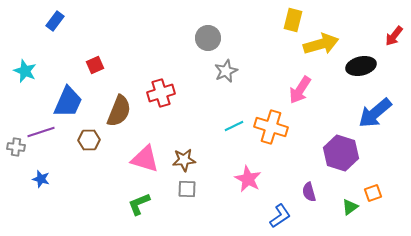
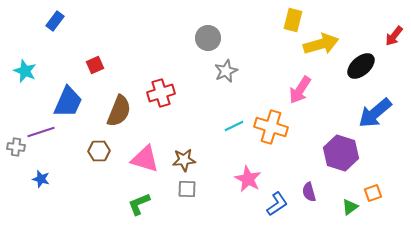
black ellipse: rotated 28 degrees counterclockwise
brown hexagon: moved 10 px right, 11 px down
blue L-shape: moved 3 px left, 12 px up
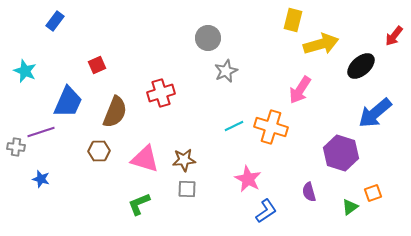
red square: moved 2 px right
brown semicircle: moved 4 px left, 1 px down
blue L-shape: moved 11 px left, 7 px down
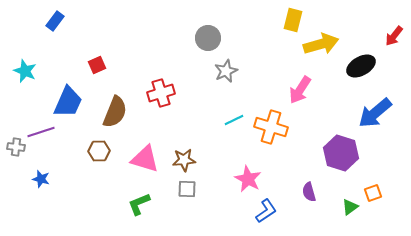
black ellipse: rotated 12 degrees clockwise
cyan line: moved 6 px up
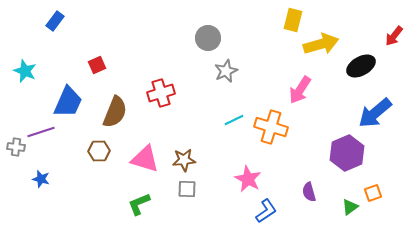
purple hexagon: moved 6 px right; rotated 20 degrees clockwise
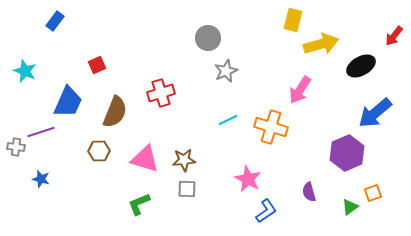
cyan line: moved 6 px left
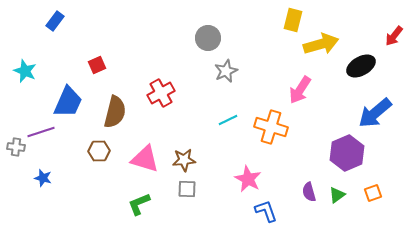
red cross: rotated 12 degrees counterclockwise
brown semicircle: rotated 8 degrees counterclockwise
blue star: moved 2 px right, 1 px up
green triangle: moved 13 px left, 12 px up
blue L-shape: rotated 75 degrees counterclockwise
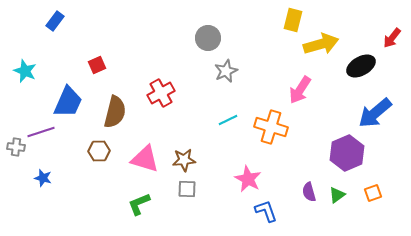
red arrow: moved 2 px left, 2 px down
